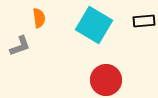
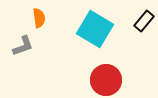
black rectangle: rotated 45 degrees counterclockwise
cyan square: moved 1 px right, 4 px down
gray L-shape: moved 3 px right
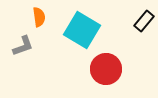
orange semicircle: moved 1 px up
cyan square: moved 13 px left, 1 px down
red circle: moved 11 px up
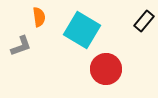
gray L-shape: moved 2 px left
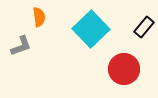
black rectangle: moved 6 px down
cyan square: moved 9 px right, 1 px up; rotated 15 degrees clockwise
red circle: moved 18 px right
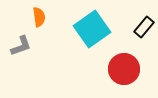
cyan square: moved 1 px right; rotated 9 degrees clockwise
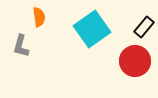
gray L-shape: rotated 125 degrees clockwise
red circle: moved 11 px right, 8 px up
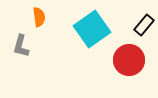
black rectangle: moved 2 px up
red circle: moved 6 px left, 1 px up
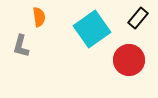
black rectangle: moved 6 px left, 7 px up
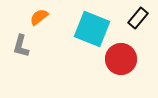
orange semicircle: rotated 120 degrees counterclockwise
cyan square: rotated 33 degrees counterclockwise
red circle: moved 8 px left, 1 px up
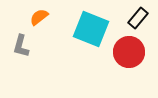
cyan square: moved 1 px left
red circle: moved 8 px right, 7 px up
